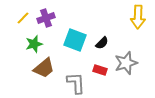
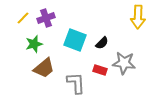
gray star: moved 2 px left; rotated 25 degrees clockwise
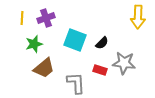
yellow line: moved 1 px left; rotated 40 degrees counterclockwise
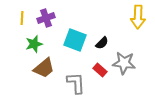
red rectangle: rotated 24 degrees clockwise
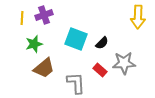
purple cross: moved 2 px left, 3 px up
cyan square: moved 1 px right, 1 px up
gray star: rotated 10 degrees counterclockwise
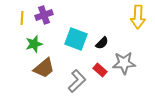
gray L-shape: moved 1 px right, 2 px up; rotated 50 degrees clockwise
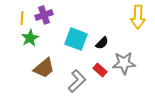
green star: moved 4 px left, 6 px up; rotated 12 degrees counterclockwise
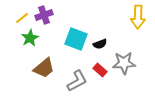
yellow line: rotated 48 degrees clockwise
black semicircle: moved 2 px left, 1 px down; rotated 24 degrees clockwise
gray L-shape: rotated 15 degrees clockwise
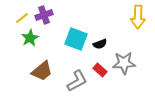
brown trapezoid: moved 2 px left, 3 px down
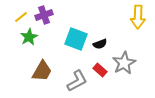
yellow line: moved 1 px left, 1 px up
green star: moved 1 px left, 1 px up
gray star: rotated 25 degrees counterclockwise
brown trapezoid: rotated 20 degrees counterclockwise
